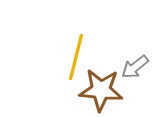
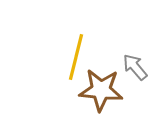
gray arrow: rotated 88 degrees clockwise
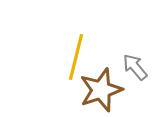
brown star: rotated 24 degrees counterclockwise
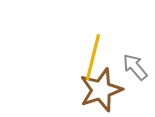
yellow line: moved 17 px right
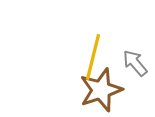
gray arrow: moved 4 px up
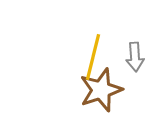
gray arrow: moved 6 px up; rotated 144 degrees counterclockwise
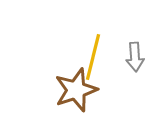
brown star: moved 25 px left
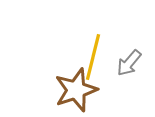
gray arrow: moved 6 px left, 6 px down; rotated 44 degrees clockwise
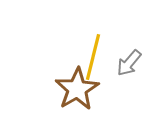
brown star: moved 1 px right, 1 px up; rotated 12 degrees counterclockwise
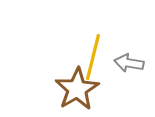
gray arrow: rotated 60 degrees clockwise
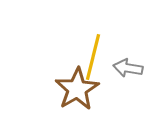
gray arrow: moved 1 px left, 5 px down
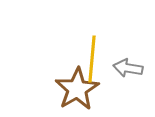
yellow line: moved 1 px left, 2 px down; rotated 9 degrees counterclockwise
